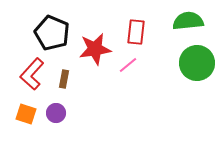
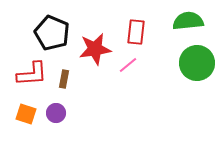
red L-shape: rotated 136 degrees counterclockwise
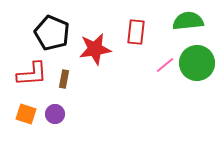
pink line: moved 37 px right
purple circle: moved 1 px left, 1 px down
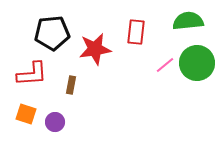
black pentagon: rotated 28 degrees counterclockwise
brown rectangle: moved 7 px right, 6 px down
purple circle: moved 8 px down
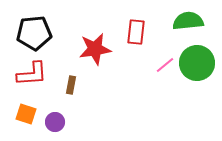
black pentagon: moved 18 px left
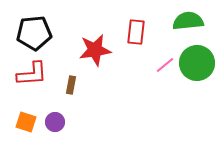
red star: moved 1 px down
orange square: moved 8 px down
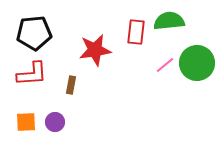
green semicircle: moved 19 px left
orange square: rotated 20 degrees counterclockwise
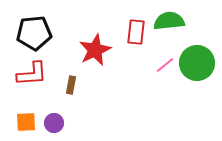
red star: rotated 16 degrees counterclockwise
purple circle: moved 1 px left, 1 px down
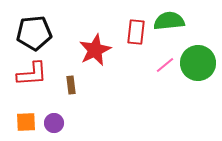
green circle: moved 1 px right
brown rectangle: rotated 18 degrees counterclockwise
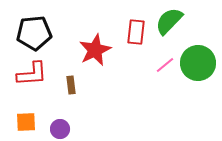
green semicircle: rotated 40 degrees counterclockwise
purple circle: moved 6 px right, 6 px down
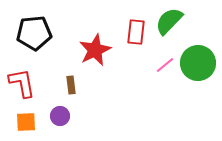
red L-shape: moved 10 px left, 9 px down; rotated 96 degrees counterclockwise
purple circle: moved 13 px up
